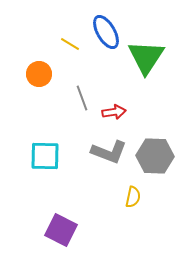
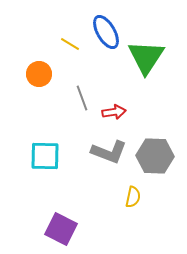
purple square: moved 1 px up
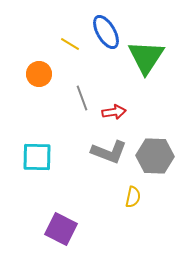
cyan square: moved 8 px left, 1 px down
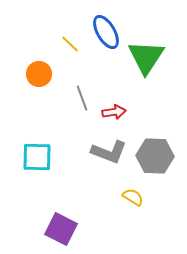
yellow line: rotated 12 degrees clockwise
yellow semicircle: rotated 70 degrees counterclockwise
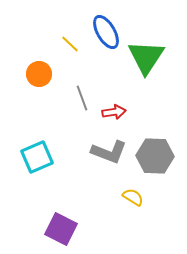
cyan square: rotated 24 degrees counterclockwise
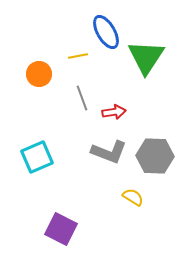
yellow line: moved 8 px right, 12 px down; rotated 54 degrees counterclockwise
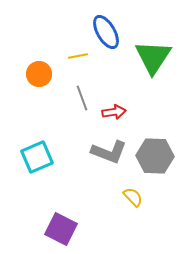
green triangle: moved 7 px right
yellow semicircle: rotated 15 degrees clockwise
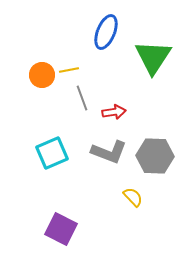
blue ellipse: rotated 52 degrees clockwise
yellow line: moved 9 px left, 14 px down
orange circle: moved 3 px right, 1 px down
cyan square: moved 15 px right, 4 px up
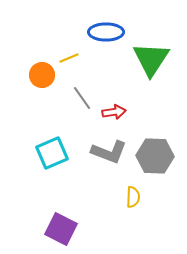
blue ellipse: rotated 68 degrees clockwise
green triangle: moved 2 px left, 2 px down
yellow line: moved 12 px up; rotated 12 degrees counterclockwise
gray line: rotated 15 degrees counterclockwise
yellow semicircle: rotated 45 degrees clockwise
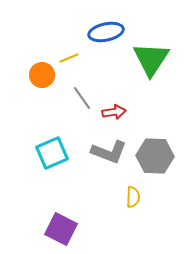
blue ellipse: rotated 12 degrees counterclockwise
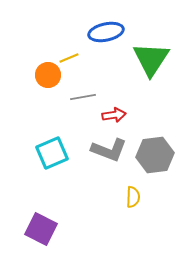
orange circle: moved 6 px right
gray line: moved 1 px right, 1 px up; rotated 65 degrees counterclockwise
red arrow: moved 3 px down
gray L-shape: moved 2 px up
gray hexagon: moved 1 px up; rotated 9 degrees counterclockwise
purple square: moved 20 px left
